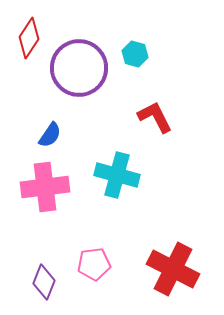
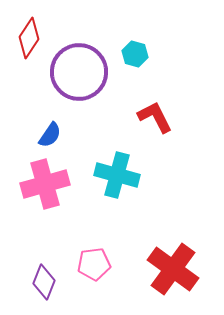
purple circle: moved 4 px down
pink cross: moved 3 px up; rotated 9 degrees counterclockwise
red cross: rotated 9 degrees clockwise
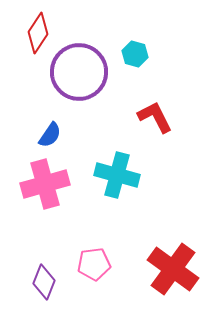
red diamond: moved 9 px right, 5 px up
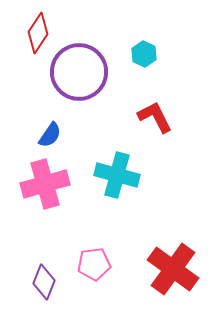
cyan hexagon: moved 9 px right; rotated 10 degrees clockwise
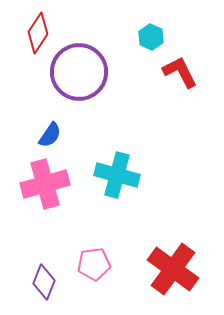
cyan hexagon: moved 7 px right, 17 px up
red L-shape: moved 25 px right, 45 px up
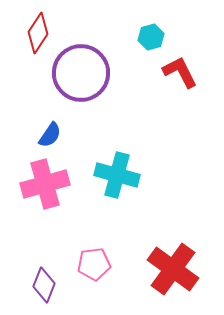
cyan hexagon: rotated 20 degrees clockwise
purple circle: moved 2 px right, 1 px down
purple diamond: moved 3 px down
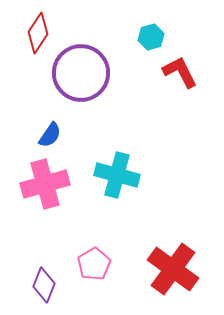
pink pentagon: rotated 24 degrees counterclockwise
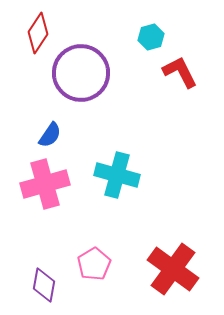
purple diamond: rotated 12 degrees counterclockwise
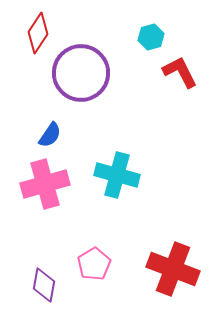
red cross: rotated 15 degrees counterclockwise
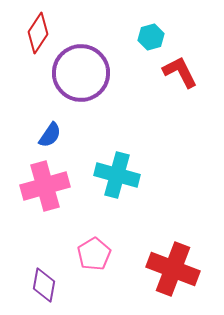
pink cross: moved 2 px down
pink pentagon: moved 10 px up
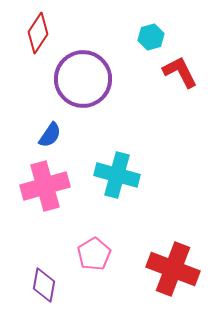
purple circle: moved 2 px right, 6 px down
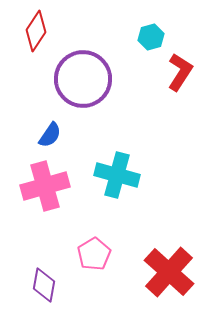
red diamond: moved 2 px left, 2 px up
red L-shape: rotated 60 degrees clockwise
red cross: moved 4 px left, 3 px down; rotated 21 degrees clockwise
